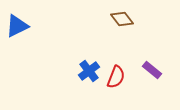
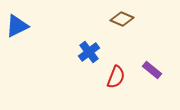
brown diamond: rotated 30 degrees counterclockwise
blue cross: moved 19 px up
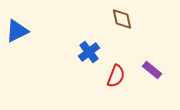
brown diamond: rotated 55 degrees clockwise
blue triangle: moved 5 px down
red semicircle: moved 1 px up
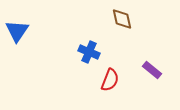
blue triangle: rotated 30 degrees counterclockwise
blue cross: rotated 30 degrees counterclockwise
red semicircle: moved 6 px left, 4 px down
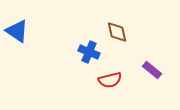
brown diamond: moved 5 px left, 13 px down
blue triangle: rotated 30 degrees counterclockwise
red semicircle: rotated 55 degrees clockwise
